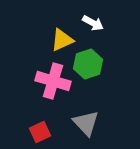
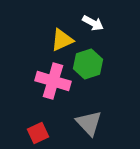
gray triangle: moved 3 px right
red square: moved 2 px left, 1 px down
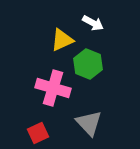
green hexagon: rotated 20 degrees counterclockwise
pink cross: moved 7 px down
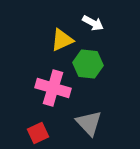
green hexagon: rotated 16 degrees counterclockwise
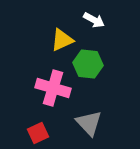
white arrow: moved 1 px right, 3 px up
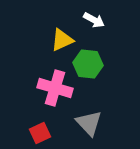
pink cross: moved 2 px right
red square: moved 2 px right
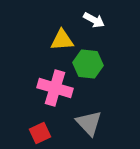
yellow triangle: rotated 20 degrees clockwise
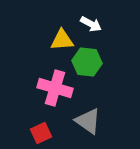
white arrow: moved 3 px left, 4 px down
green hexagon: moved 1 px left, 2 px up
gray triangle: moved 1 px left, 2 px up; rotated 12 degrees counterclockwise
red square: moved 1 px right
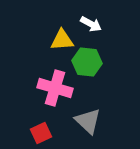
gray triangle: rotated 8 degrees clockwise
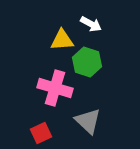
green hexagon: rotated 12 degrees clockwise
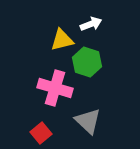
white arrow: rotated 50 degrees counterclockwise
yellow triangle: rotated 10 degrees counterclockwise
red square: rotated 15 degrees counterclockwise
